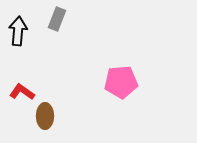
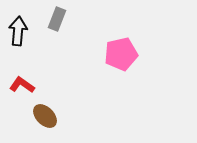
pink pentagon: moved 28 px up; rotated 8 degrees counterclockwise
red L-shape: moved 7 px up
brown ellipse: rotated 45 degrees counterclockwise
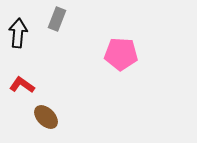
black arrow: moved 2 px down
pink pentagon: rotated 16 degrees clockwise
brown ellipse: moved 1 px right, 1 px down
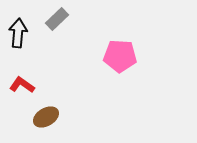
gray rectangle: rotated 25 degrees clockwise
pink pentagon: moved 1 px left, 2 px down
brown ellipse: rotated 75 degrees counterclockwise
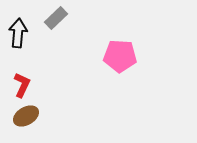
gray rectangle: moved 1 px left, 1 px up
red L-shape: rotated 80 degrees clockwise
brown ellipse: moved 20 px left, 1 px up
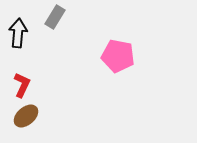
gray rectangle: moved 1 px left, 1 px up; rotated 15 degrees counterclockwise
pink pentagon: moved 2 px left; rotated 8 degrees clockwise
brown ellipse: rotated 10 degrees counterclockwise
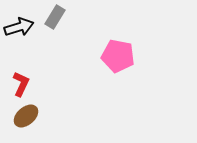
black arrow: moved 1 px right, 6 px up; rotated 68 degrees clockwise
red L-shape: moved 1 px left, 1 px up
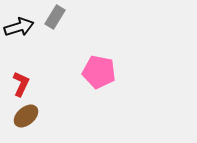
pink pentagon: moved 19 px left, 16 px down
